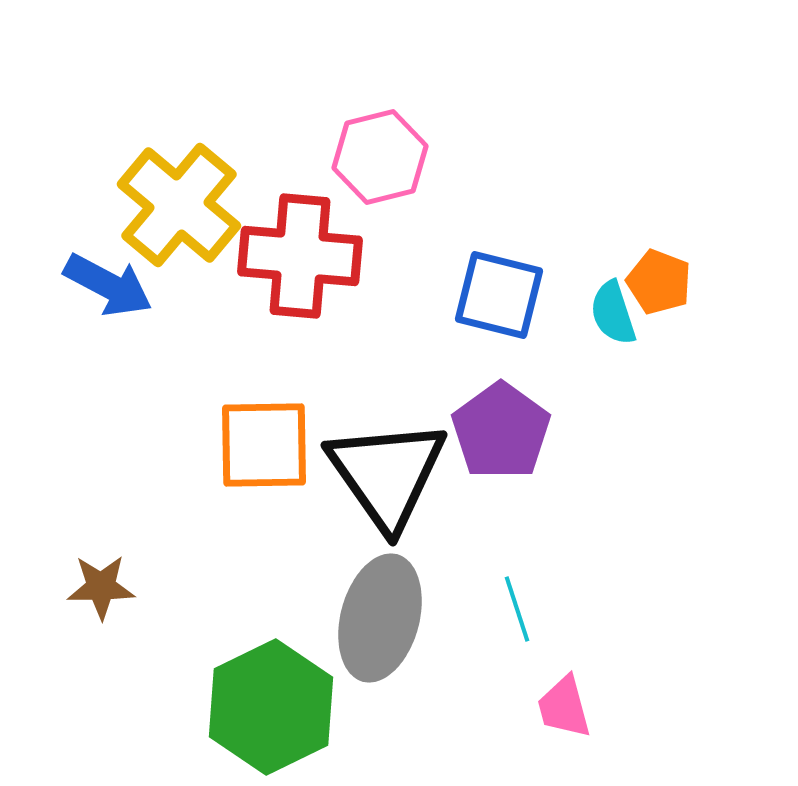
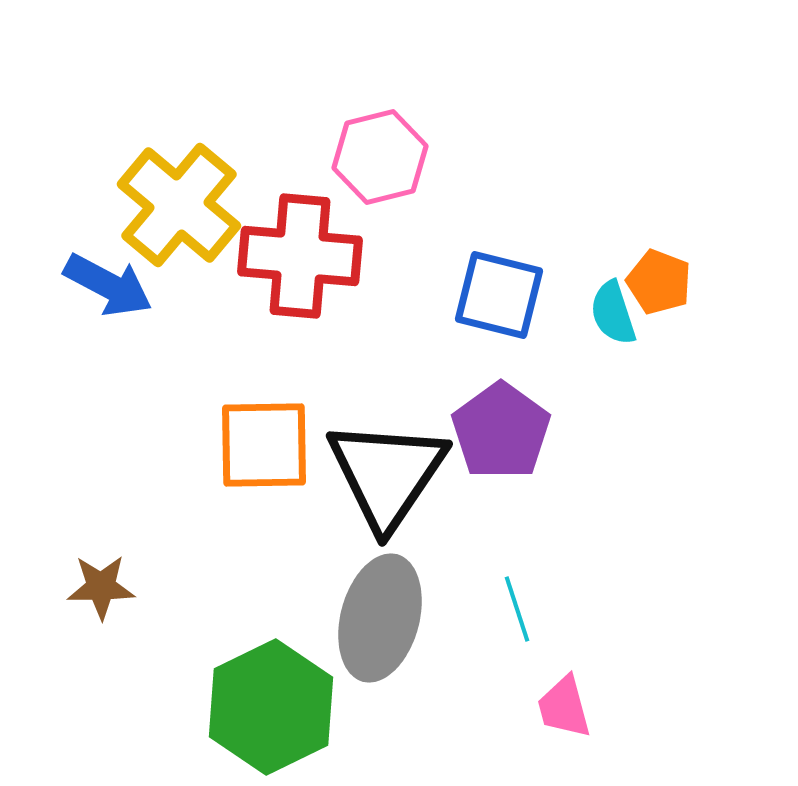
black triangle: rotated 9 degrees clockwise
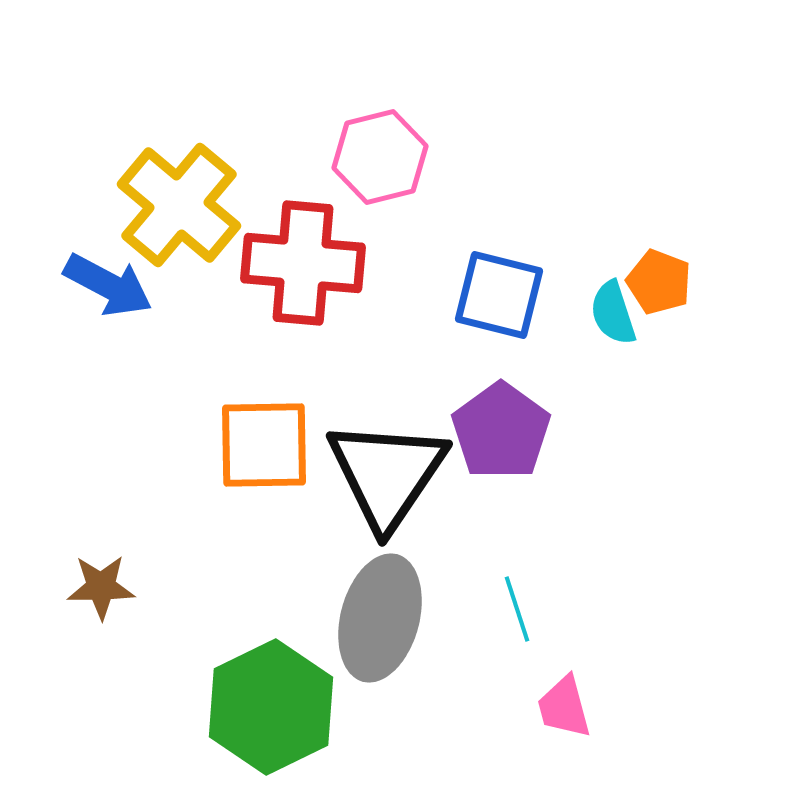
red cross: moved 3 px right, 7 px down
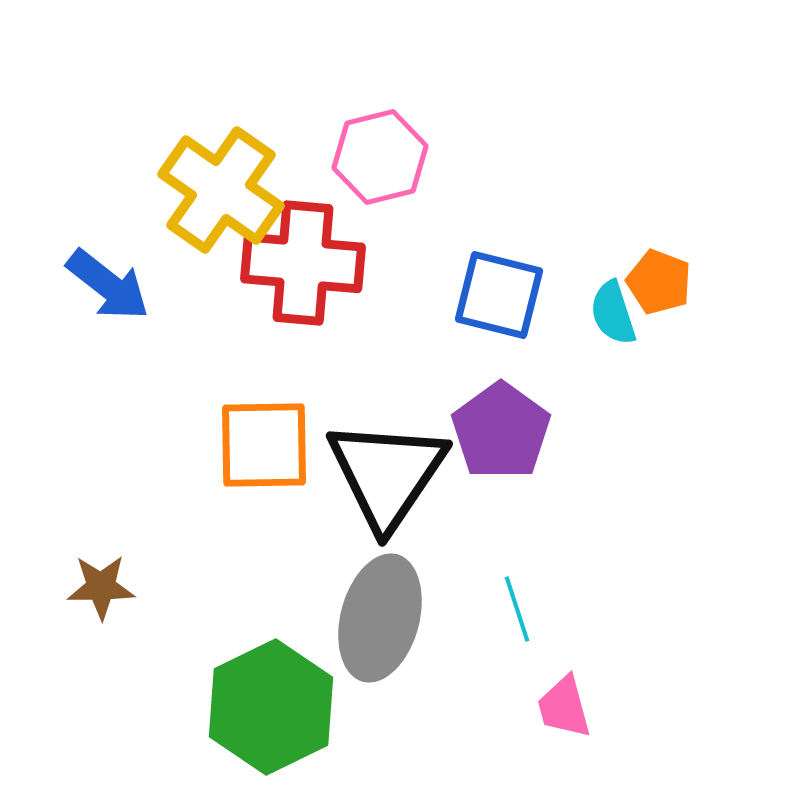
yellow cross: moved 42 px right, 15 px up; rotated 5 degrees counterclockwise
blue arrow: rotated 10 degrees clockwise
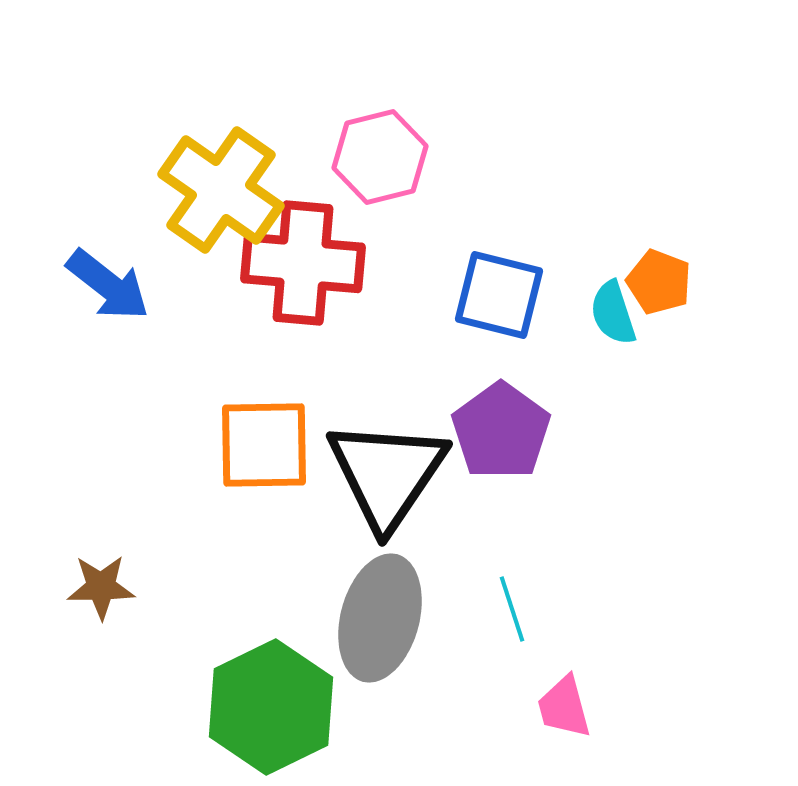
cyan line: moved 5 px left
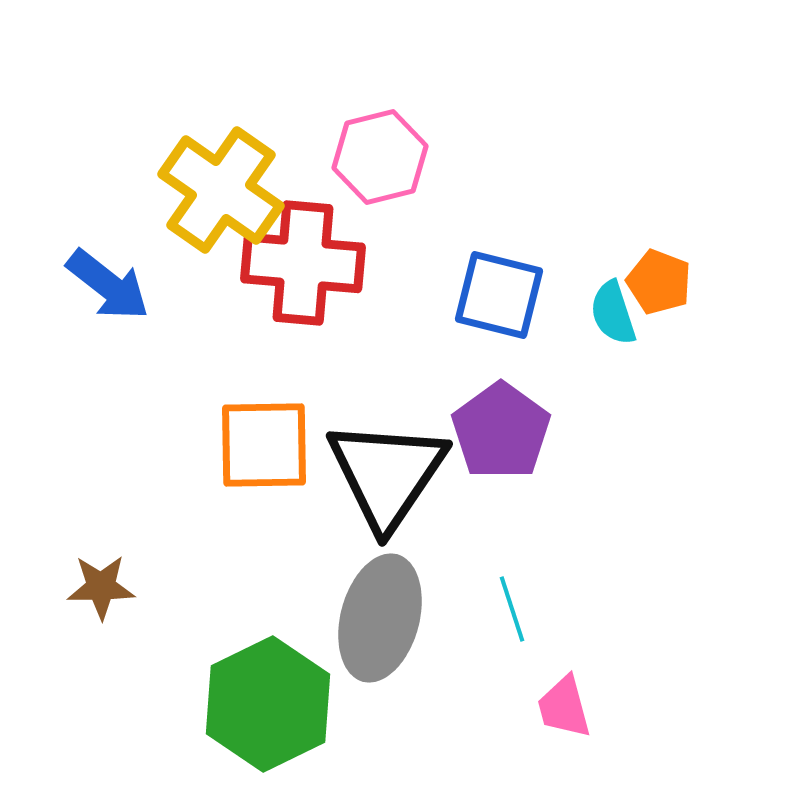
green hexagon: moved 3 px left, 3 px up
